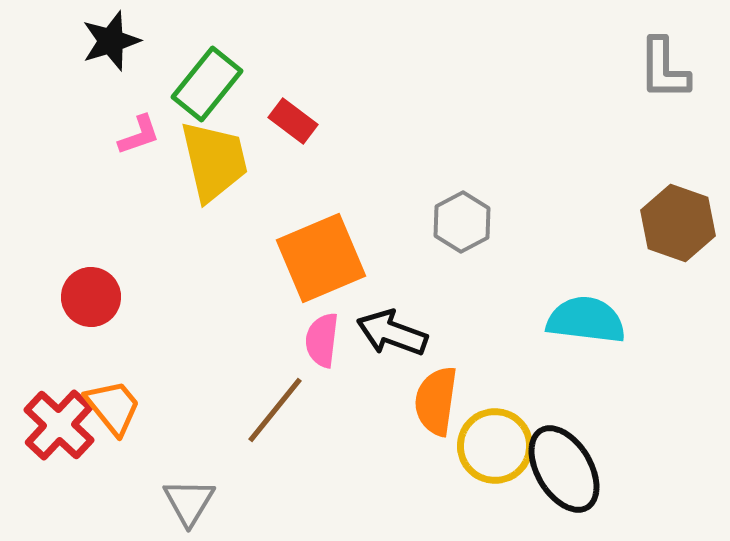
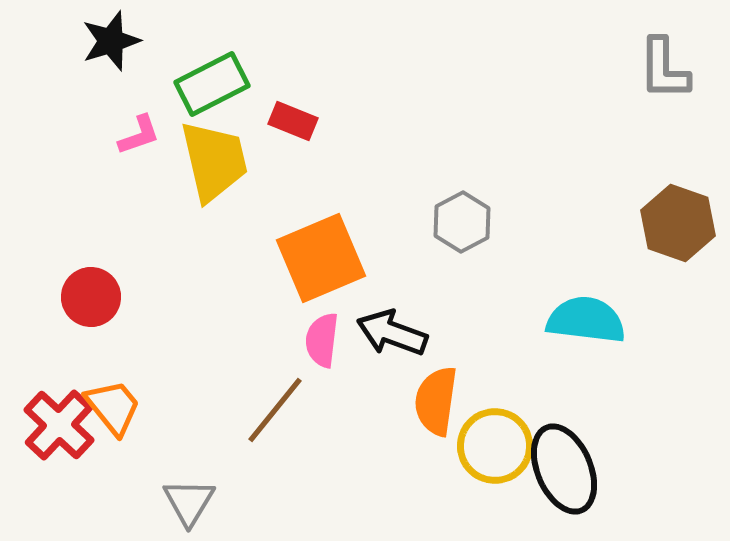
green rectangle: moved 5 px right; rotated 24 degrees clockwise
red rectangle: rotated 15 degrees counterclockwise
black ellipse: rotated 8 degrees clockwise
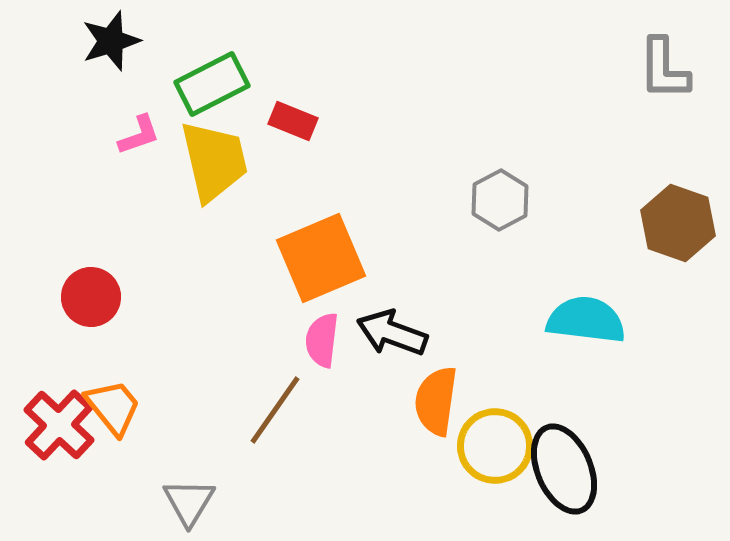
gray hexagon: moved 38 px right, 22 px up
brown line: rotated 4 degrees counterclockwise
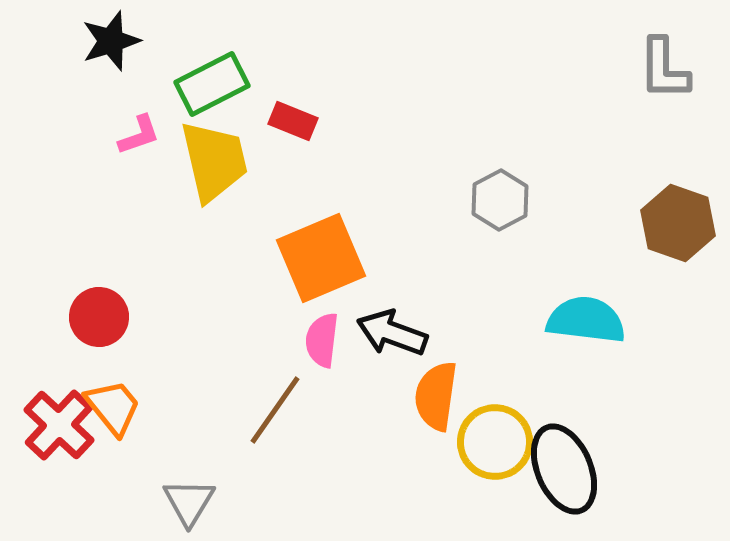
red circle: moved 8 px right, 20 px down
orange semicircle: moved 5 px up
yellow circle: moved 4 px up
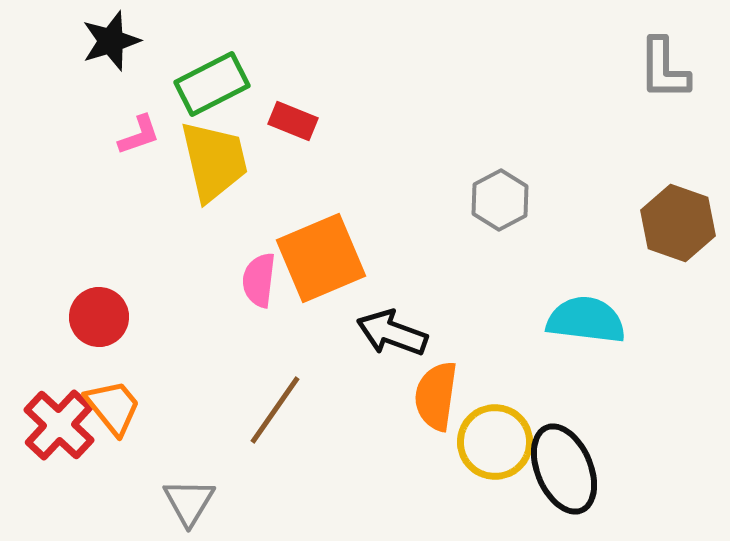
pink semicircle: moved 63 px left, 60 px up
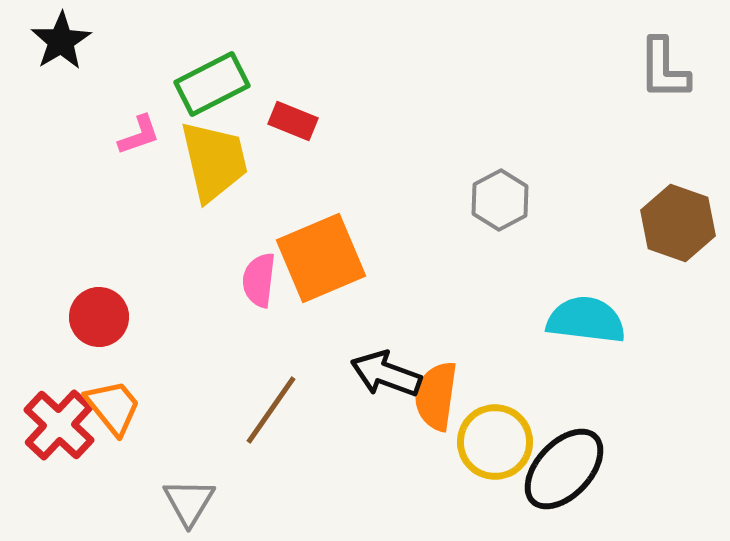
black star: moved 50 px left; rotated 14 degrees counterclockwise
black arrow: moved 6 px left, 41 px down
brown line: moved 4 px left
black ellipse: rotated 66 degrees clockwise
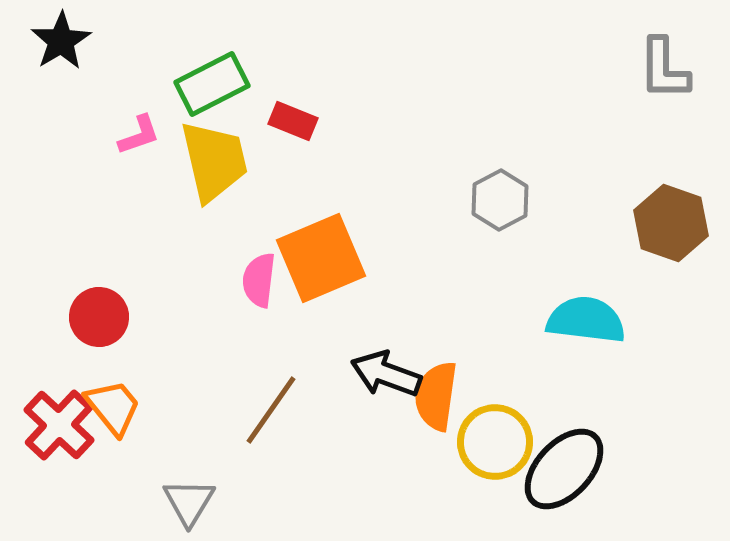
brown hexagon: moved 7 px left
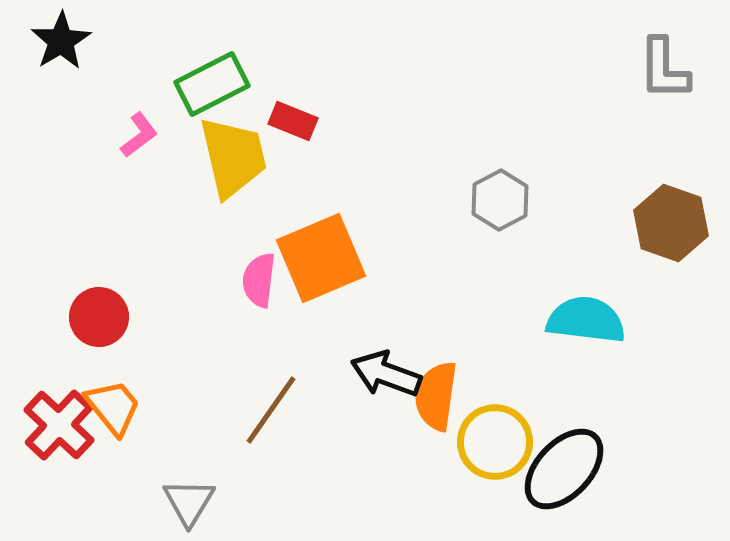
pink L-shape: rotated 18 degrees counterclockwise
yellow trapezoid: moved 19 px right, 4 px up
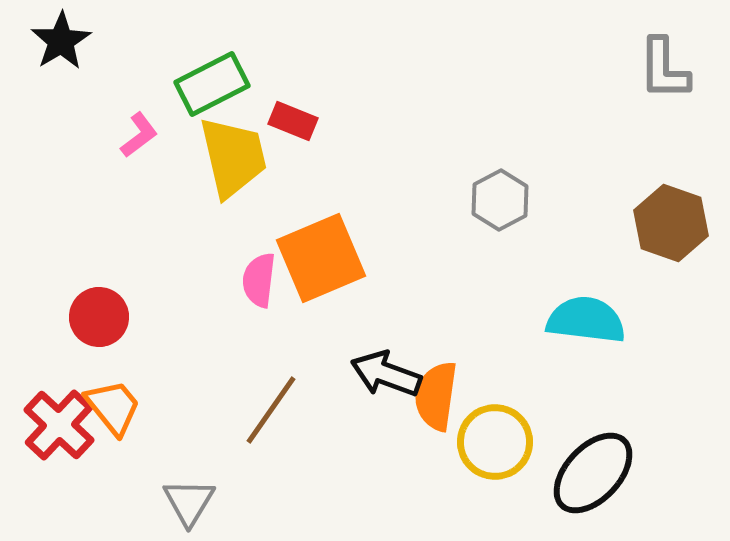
black ellipse: moved 29 px right, 4 px down
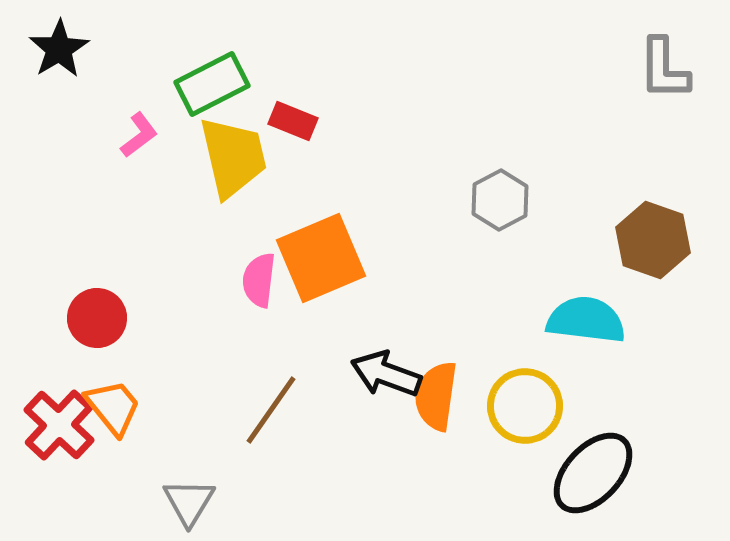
black star: moved 2 px left, 8 px down
brown hexagon: moved 18 px left, 17 px down
red circle: moved 2 px left, 1 px down
yellow circle: moved 30 px right, 36 px up
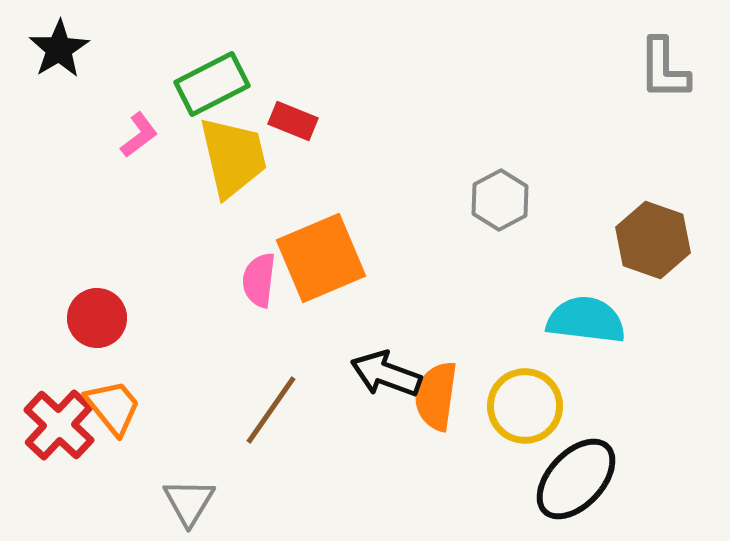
black ellipse: moved 17 px left, 6 px down
